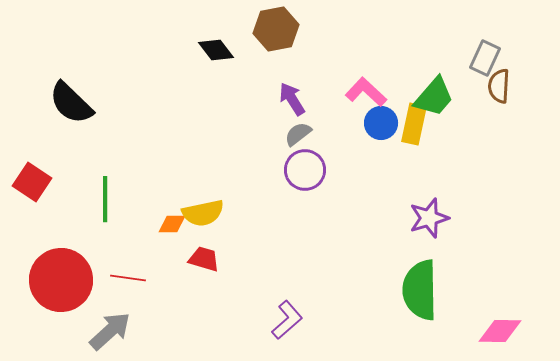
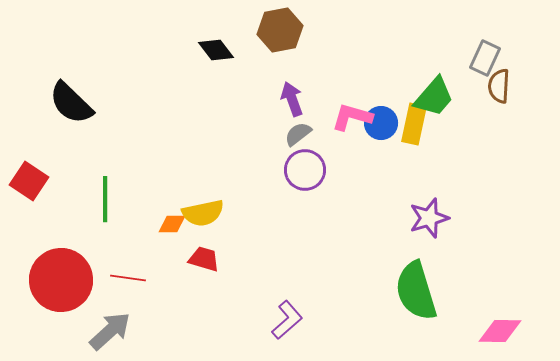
brown hexagon: moved 4 px right, 1 px down
pink L-shape: moved 14 px left, 25 px down; rotated 27 degrees counterclockwise
purple arrow: rotated 12 degrees clockwise
red square: moved 3 px left, 1 px up
green semicircle: moved 4 px left, 1 px down; rotated 16 degrees counterclockwise
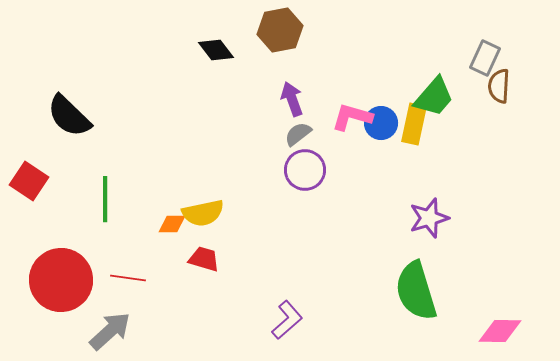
black semicircle: moved 2 px left, 13 px down
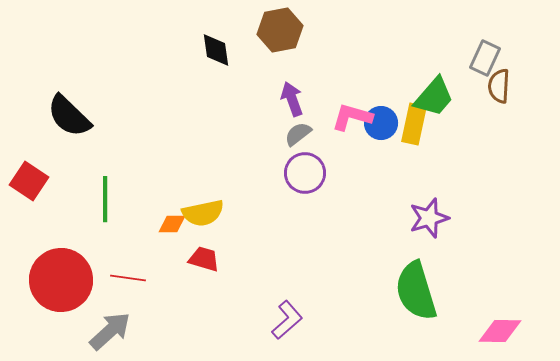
black diamond: rotated 30 degrees clockwise
purple circle: moved 3 px down
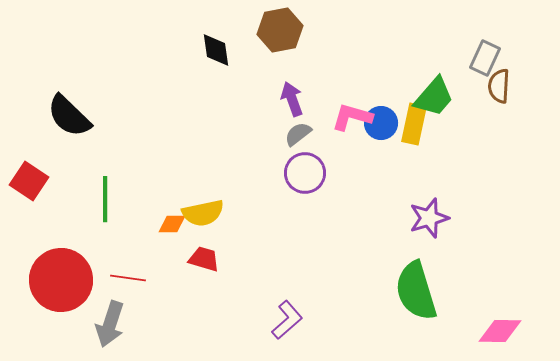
gray arrow: moved 7 px up; rotated 150 degrees clockwise
